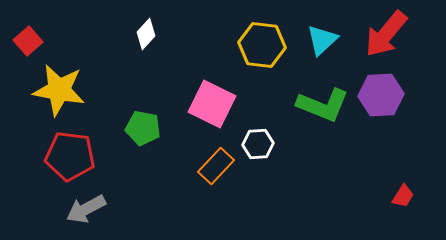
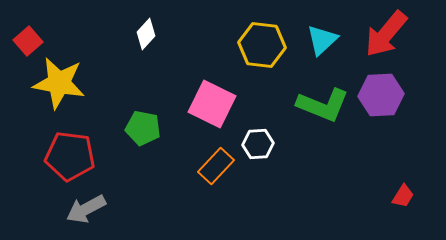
yellow star: moved 7 px up
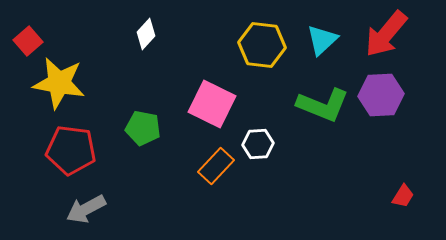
red pentagon: moved 1 px right, 6 px up
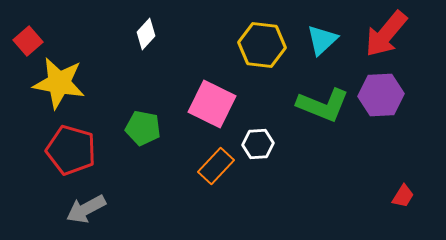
red pentagon: rotated 9 degrees clockwise
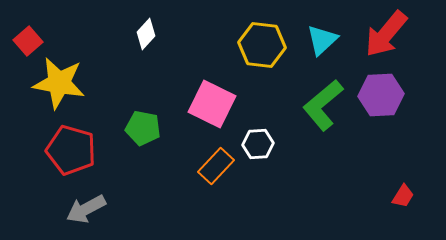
green L-shape: rotated 118 degrees clockwise
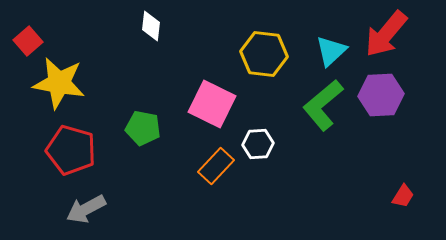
white diamond: moved 5 px right, 8 px up; rotated 36 degrees counterclockwise
cyan triangle: moved 9 px right, 11 px down
yellow hexagon: moved 2 px right, 9 px down
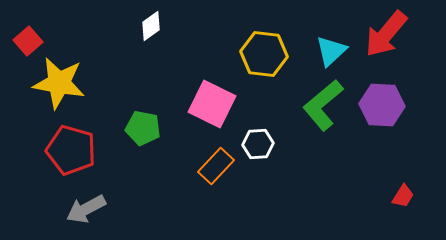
white diamond: rotated 48 degrees clockwise
purple hexagon: moved 1 px right, 10 px down; rotated 6 degrees clockwise
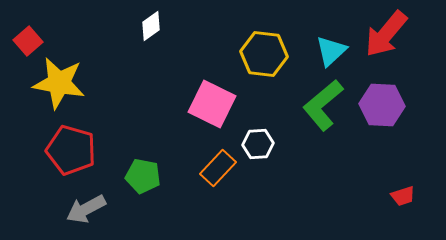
green pentagon: moved 48 px down
orange rectangle: moved 2 px right, 2 px down
red trapezoid: rotated 40 degrees clockwise
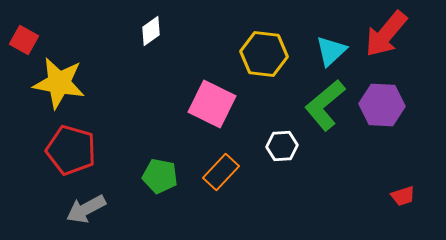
white diamond: moved 5 px down
red square: moved 4 px left, 1 px up; rotated 20 degrees counterclockwise
green L-shape: moved 2 px right
white hexagon: moved 24 px right, 2 px down
orange rectangle: moved 3 px right, 4 px down
green pentagon: moved 17 px right
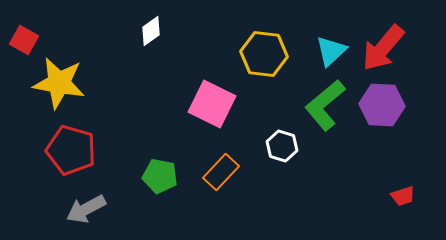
red arrow: moved 3 px left, 14 px down
white hexagon: rotated 20 degrees clockwise
